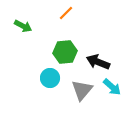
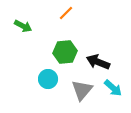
cyan circle: moved 2 px left, 1 px down
cyan arrow: moved 1 px right, 1 px down
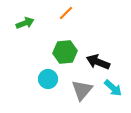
green arrow: moved 2 px right, 3 px up; rotated 48 degrees counterclockwise
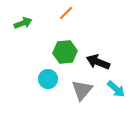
green arrow: moved 2 px left
cyan arrow: moved 3 px right, 1 px down
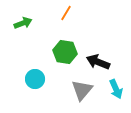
orange line: rotated 14 degrees counterclockwise
green hexagon: rotated 15 degrees clockwise
cyan circle: moved 13 px left
cyan arrow: rotated 24 degrees clockwise
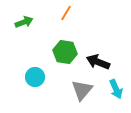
green arrow: moved 1 px right, 1 px up
cyan circle: moved 2 px up
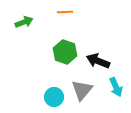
orange line: moved 1 px left, 1 px up; rotated 56 degrees clockwise
green hexagon: rotated 10 degrees clockwise
black arrow: moved 1 px up
cyan circle: moved 19 px right, 20 px down
cyan arrow: moved 2 px up
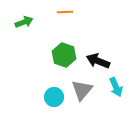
green hexagon: moved 1 px left, 3 px down
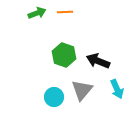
green arrow: moved 13 px right, 9 px up
cyan arrow: moved 1 px right, 2 px down
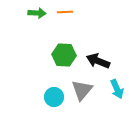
green arrow: rotated 24 degrees clockwise
green hexagon: rotated 15 degrees counterclockwise
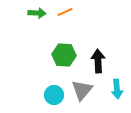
orange line: rotated 21 degrees counterclockwise
black arrow: rotated 65 degrees clockwise
cyan arrow: rotated 18 degrees clockwise
cyan circle: moved 2 px up
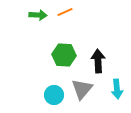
green arrow: moved 1 px right, 2 px down
gray triangle: moved 1 px up
